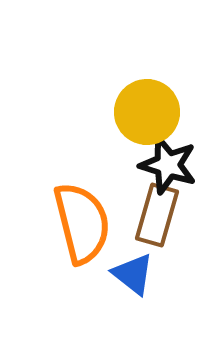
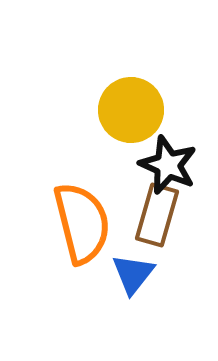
yellow circle: moved 16 px left, 2 px up
black star: rotated 6 degrees clockwise
blue triangle: rotated 30 degrees clockwise
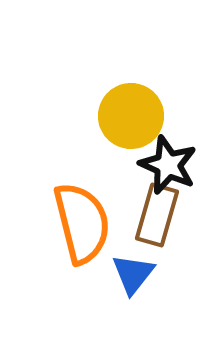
yellow circle: moved 6 px down
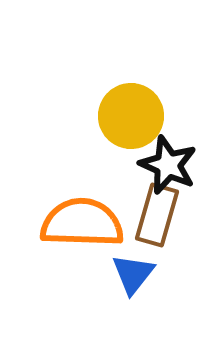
orange semicircle: rotated 74 degrees counterclockwise
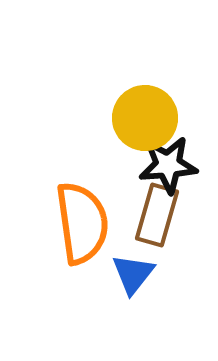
yellow circle: moved 14 px right, 2 px down
black star: rotated 28 degrees counterclockwise
orange semicircle: rotated 80 degrees clockwise
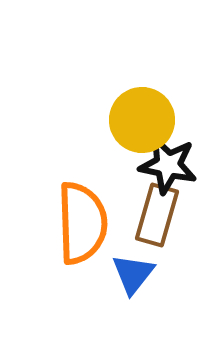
yellow circle: moved 3 px left, 2 px down
black star: rotated 16 degrees clockwise
orange semicircle: rotated 6 degrees clockwise
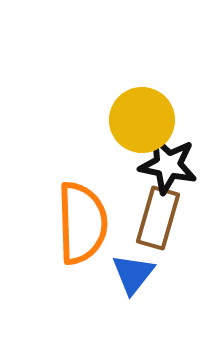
brown rectangle: moved 1 px right, 3 px down
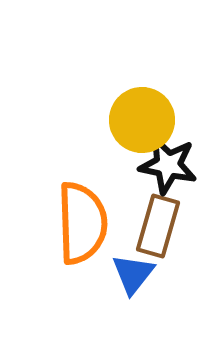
brown rectangle: moved 8 px down
